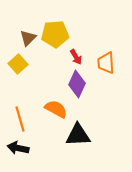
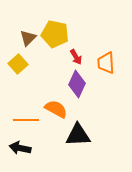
yellow pentagon: rotated 16 degrees clockwise
orange line: moved 6 px right, 1 px down; rotated 75 degrees counterclockwise
black arrow: moved 2 px right
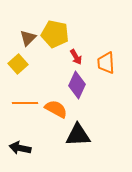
purple diamond: moved 1 px down
orange line: moved 1 px left, 17 px up
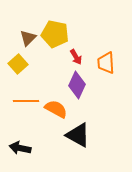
orange line: moved 1 px right, 2 px up
black triangle: rotated 32 degrees clockwise
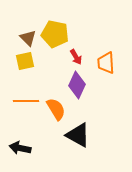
brown triangle: rotated 30 degrees counterclockwise
yellow square: moved 7 px right, 3 px up; rotated 30 degrees clockwise
orange semicircle: rotated 30 degrees clockwise
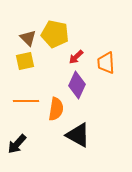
red arrow: rotated 77 degrees clockwise
orange semicircle: rotated 40 degrees clockwise
black arrow: moved 3 px left, 4 px up; rotated 60 degrees counterclockwise
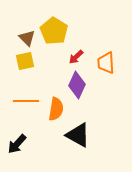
yellow pentagon: moved 1 px left, 3 px up; rotated 20 degrees clockwise
brown triangle: moved 1 px left
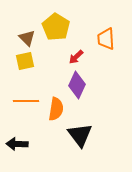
yellow pentagon: moved 2 px right, 4 px up
orange trapezoid: moved 24 px up
black triangle: moved 2 px right; rotated 24 degrees clockwise
black arrow: rotated 50 degrees clockwise
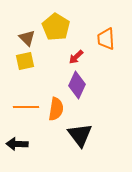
orange line: moved 6 px down
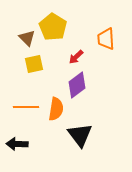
yellow pentagon: moved 3 px left
yellow square: moved 9 px right, 3 px down
purple diamond: rotated 28 degrees clockwise
